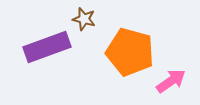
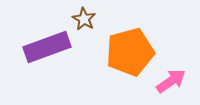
brown star: rotated 15 degrees clockwise
orange pentagon: rotated 30 degrees counterclockwise
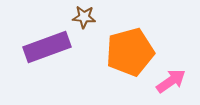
brown star: moved 2 px up; rotated 25 degrees counterclockwise
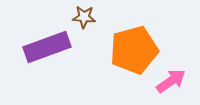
orange pentagon: moved 4 px right, 2 px up
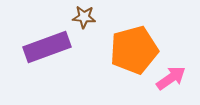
pink arrow: moved 3 px up
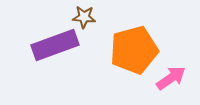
purple rectangle: moved 8 px right, 2 px up
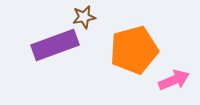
brown star: rotated 15 degrees counterclockwise
pink arrow: moved 3 px right, 2 px down; rotated 12 degrees clockwise
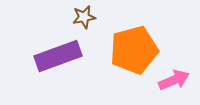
purple rectangle: moved 3 px right, 11 px down
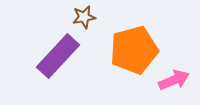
purple rectangle: rotated 27 degrees counterclockwise
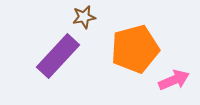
orange pentagon: moved 1 px right, 1 px up
